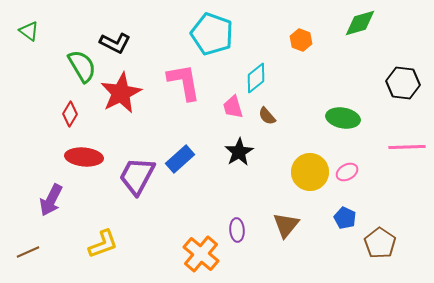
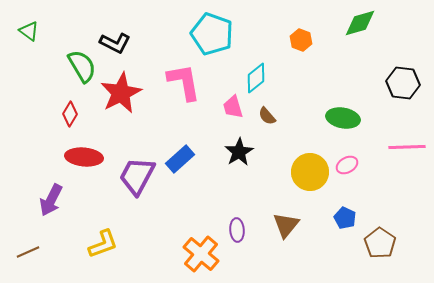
pink ellipse: moved 7 px up
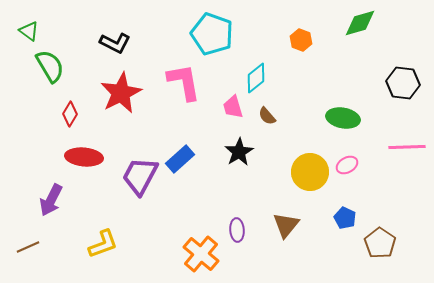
green semicircle: moved 32 px left
purple trapezoid: moved 3 px right
brown line: moved 5 px up
